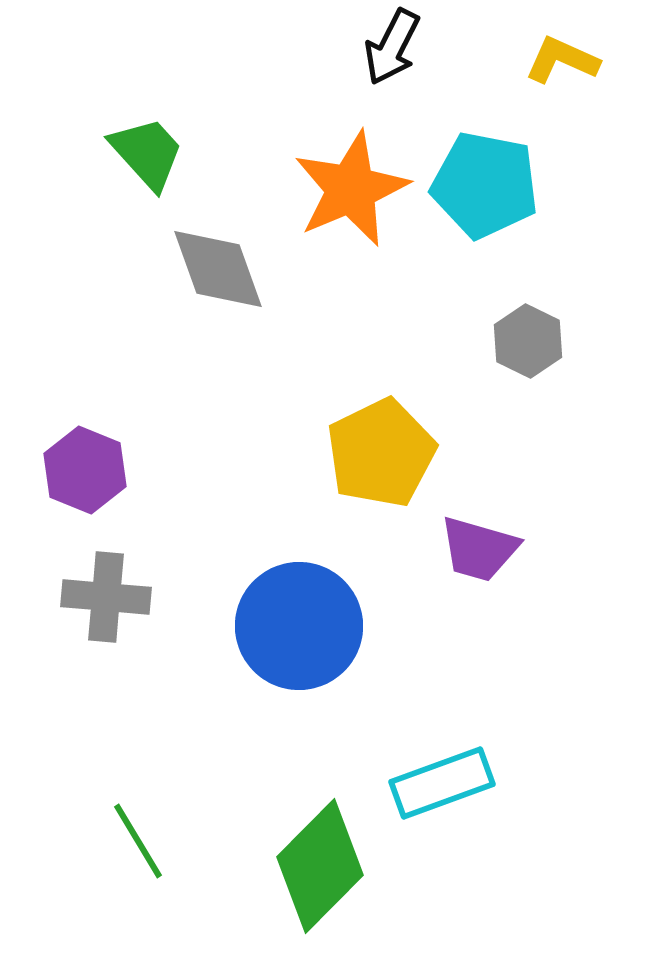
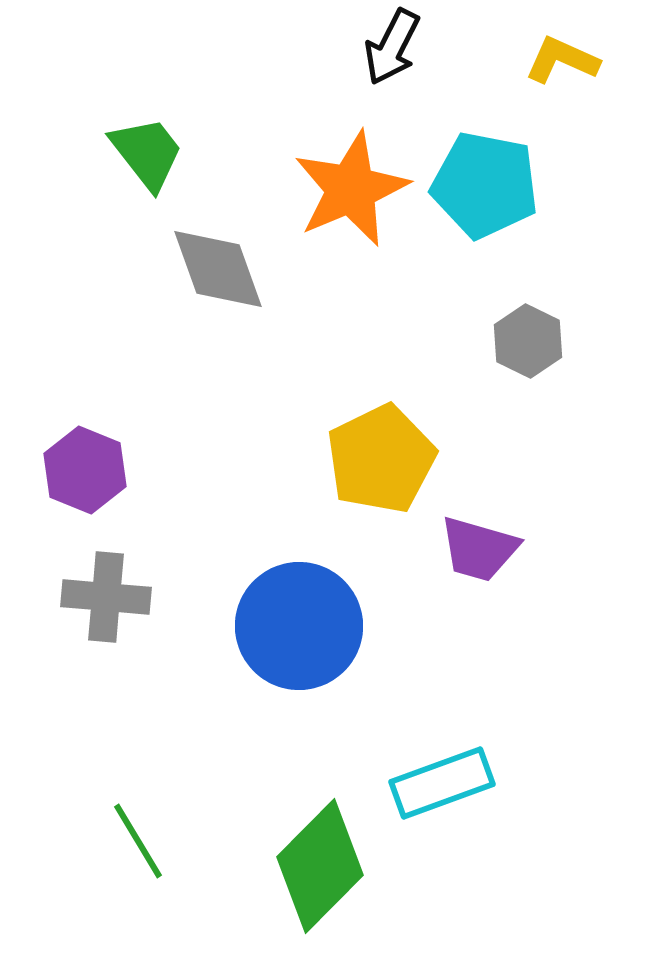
green trapezoid: rotated 4 degrees clockwise
yellow pentagon: moved 6 px down
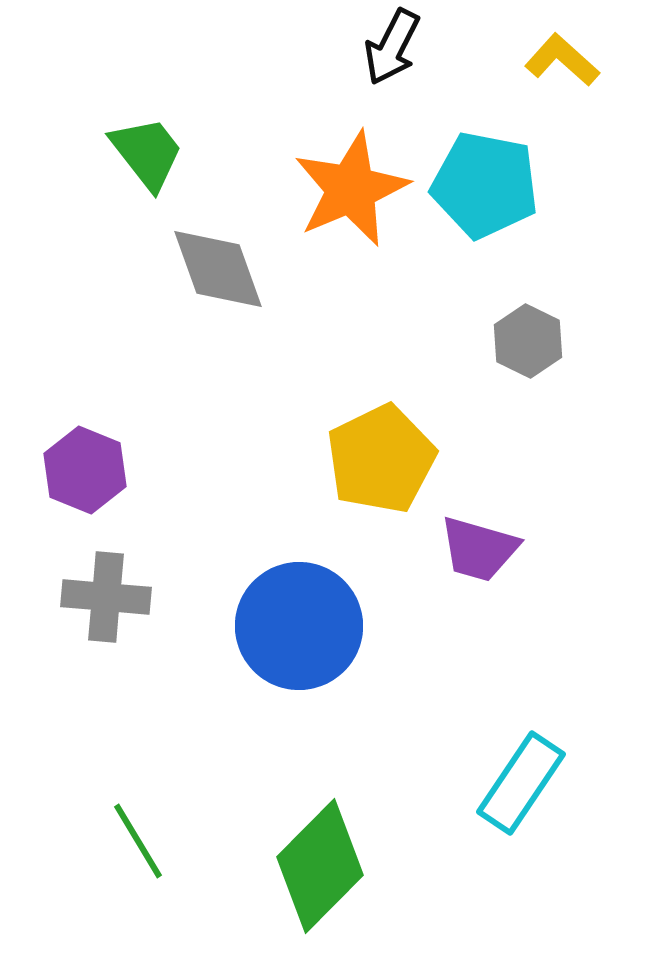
yellow L-shape: rotated 18 degrees clockwise
cyan rectangle: moved 79 px right; rotated 36 degrees counterclockwise
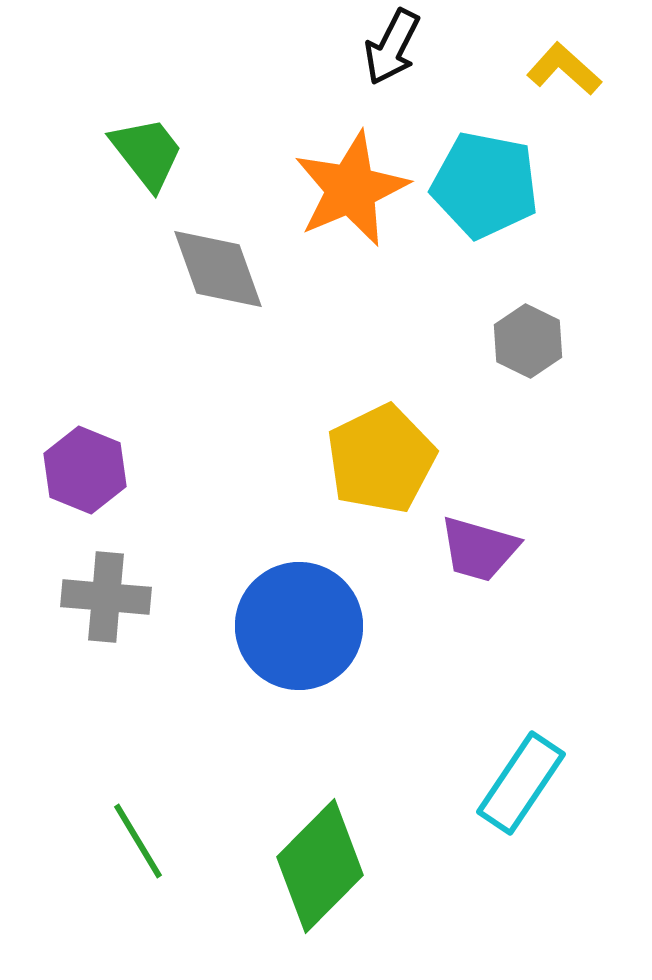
yellow L-shape: moved 2 px right, 9 px down
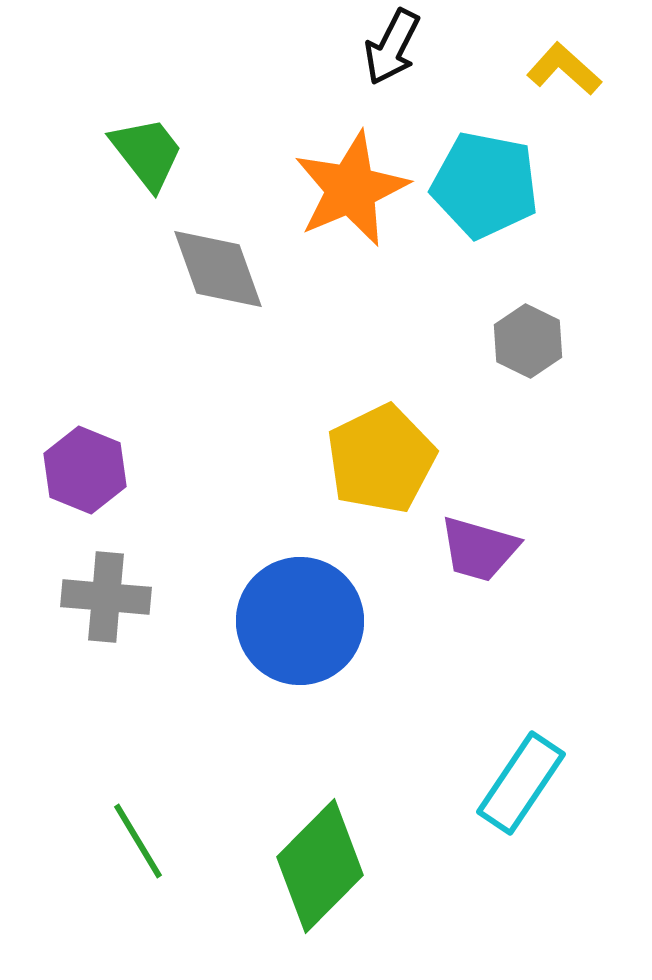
blue circle: moved 1 px right, 5 px up
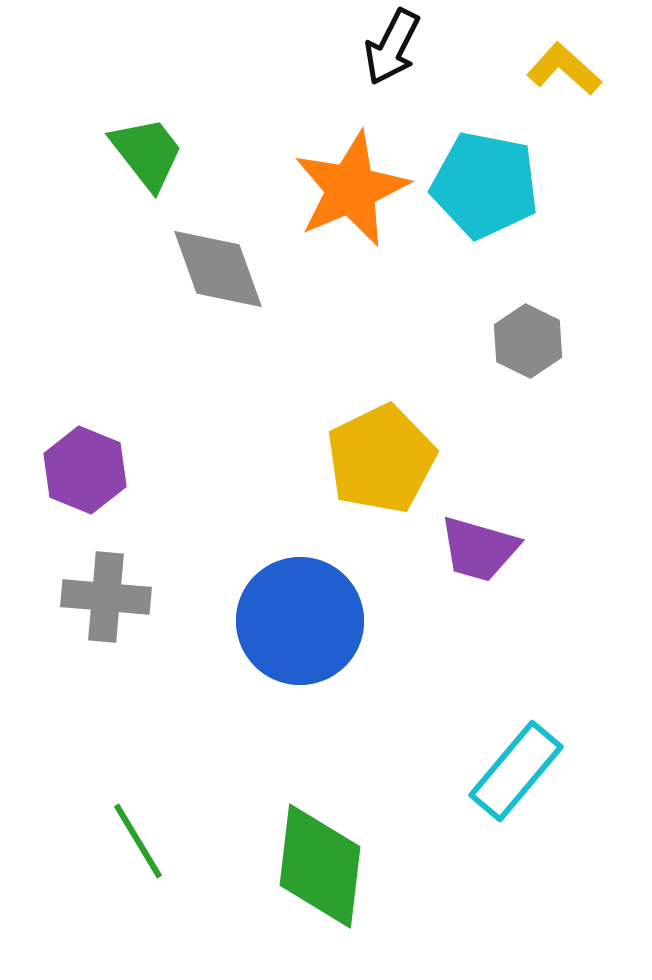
cyan rectangle: moved 5 px left, 12 px up; rotated 6 degrees clockwise
green diamond: rotated 38 degrees counterclockwise
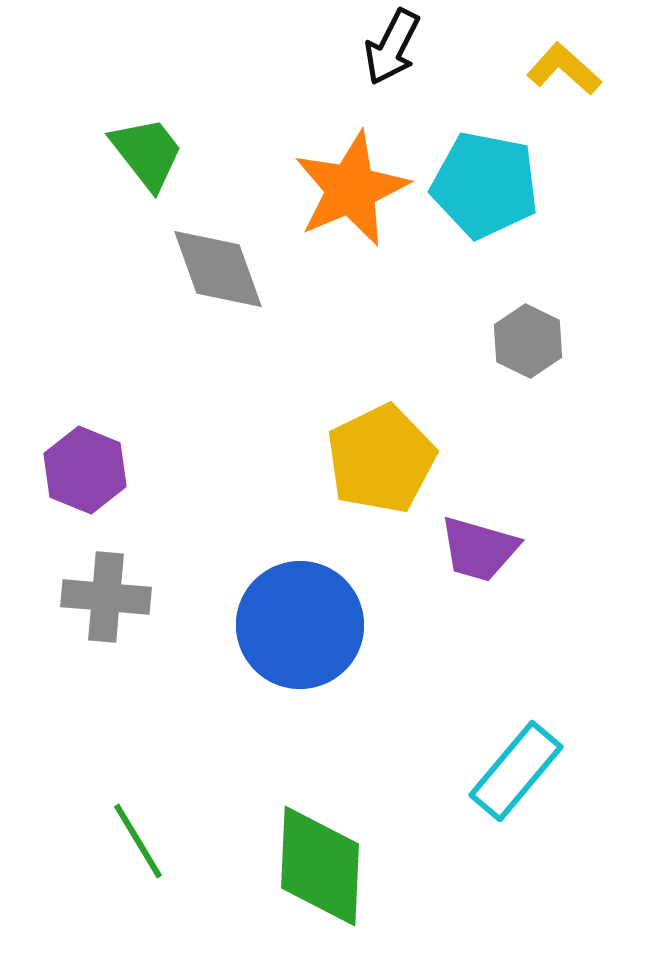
blue circle: moved 4 px down
green diamond: rotated 4 degrees counterclockwise
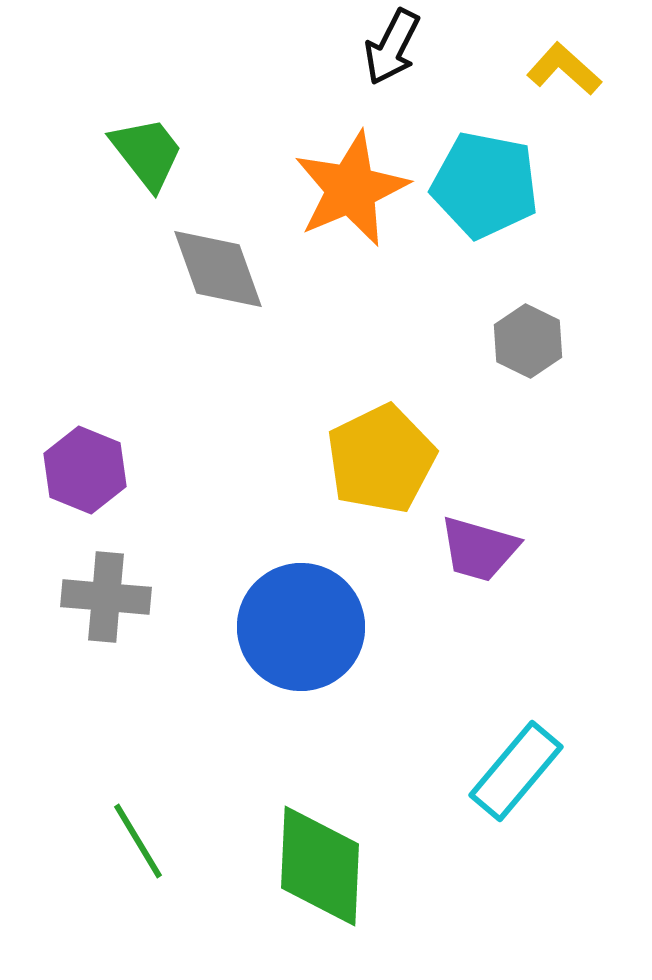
blue circle: moved 1 px right, 2 px down
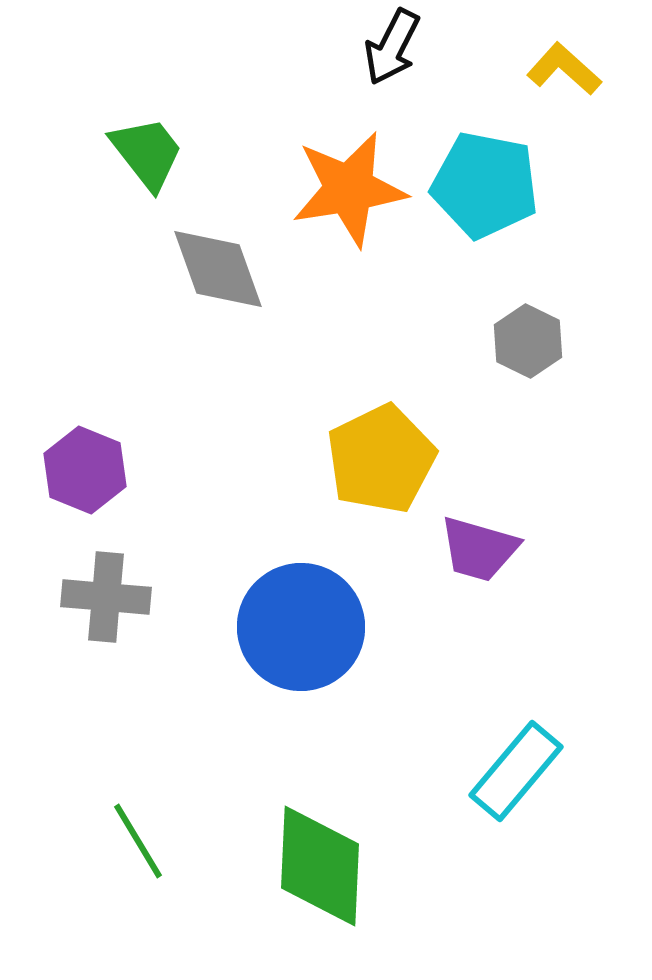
orange star: moved 2 px left; rotated 14 degrees clockwise
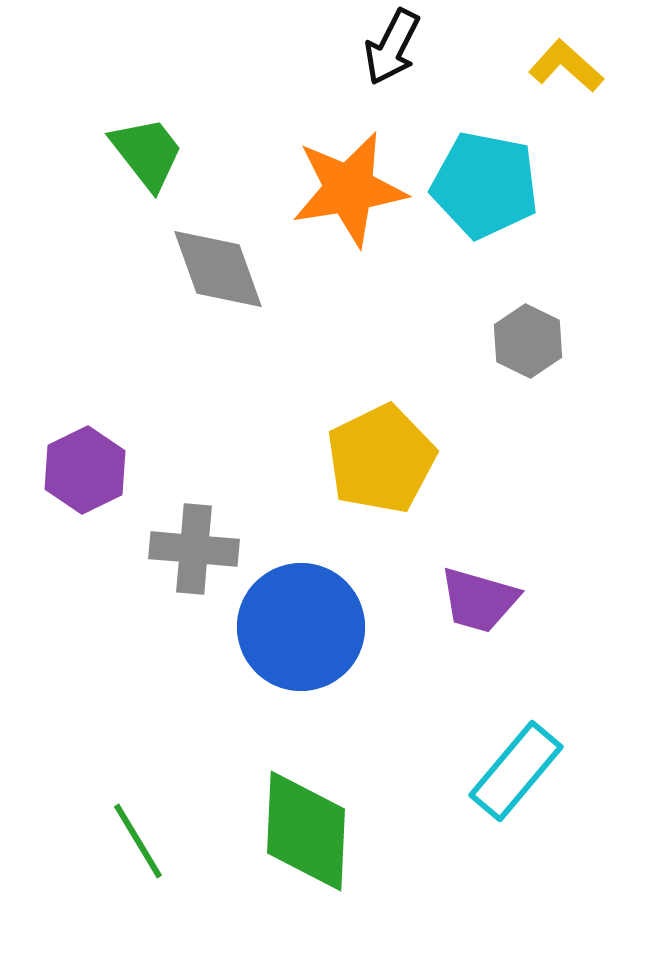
yellow L-shape: moved 2 px right, 3 px up
purple hexagon: rotated 12 degrees clockwise
purple trapezoid: moved 51 px down
gray cross: moved 88 px right, 48 px up
green diamond: moved 14 px left, 35 px up
